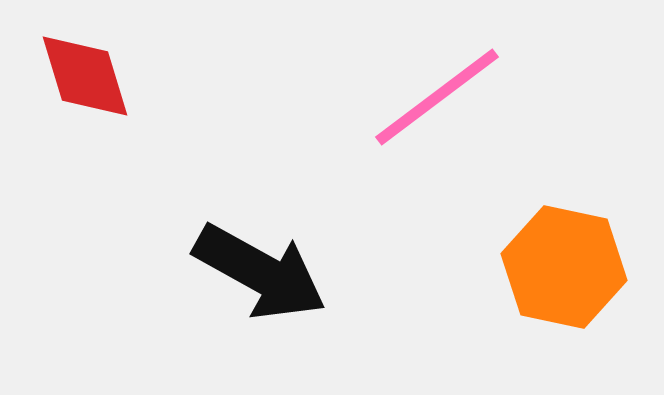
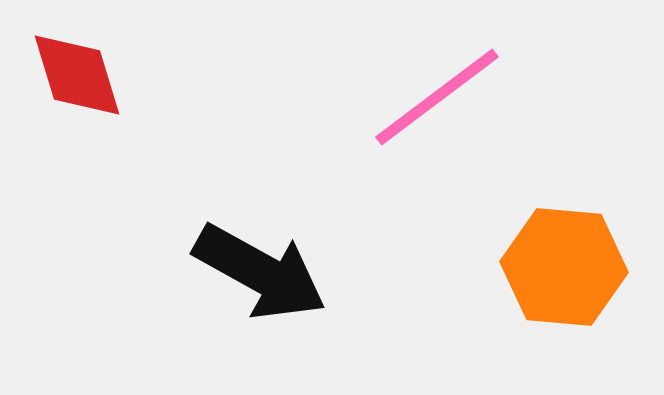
red diamond: moved 8 px left, 1 px up
orange hexagon: rotated 7 degrees counterclockwise
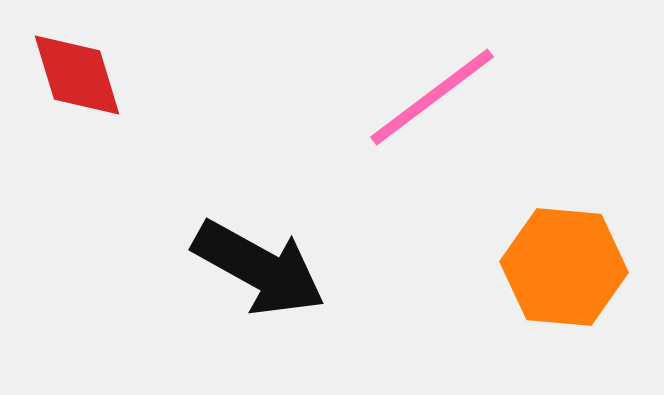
pink line: moved 5 px left
black arrow: moved 1 px left, 4 px up
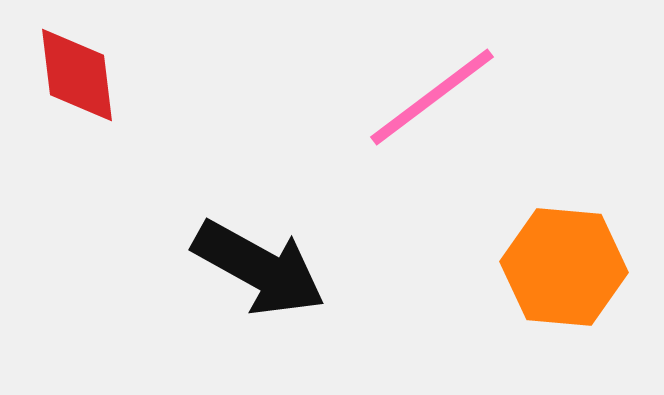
red diamond: rotated 10 degrees clockwise
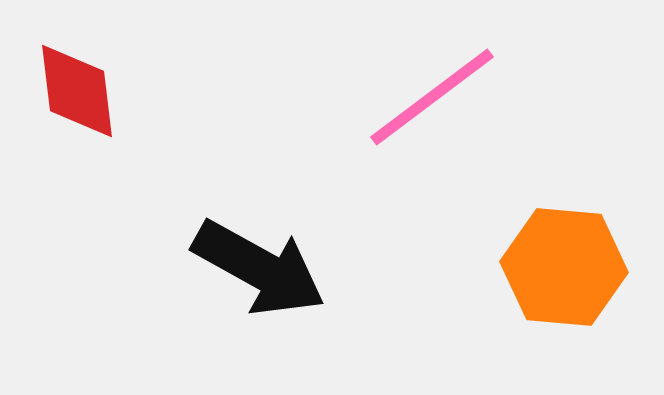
red diamond: moved 16 px down
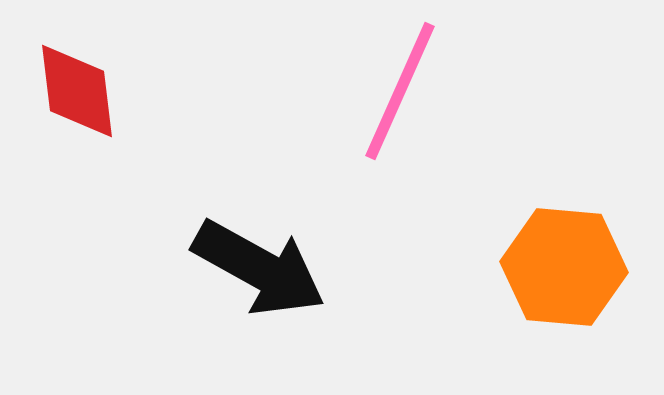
pink line: moved 32 px left, 6 px up; rotated 29 degrees counterclockwise
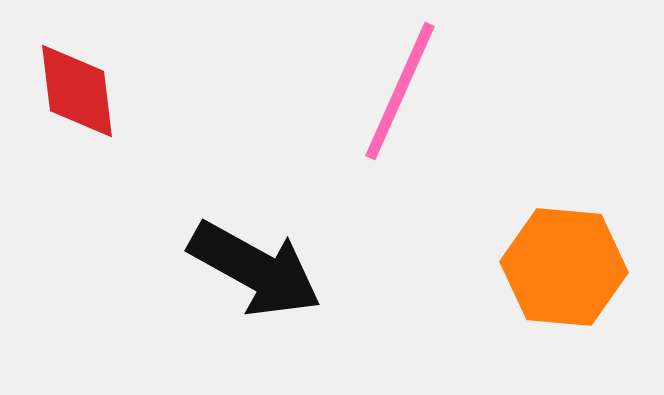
black arrow: moved 4 px left, 1 px down
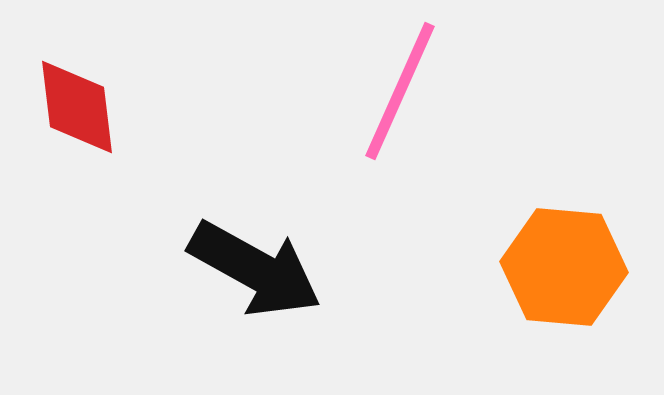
red diamond: moved 16 px down
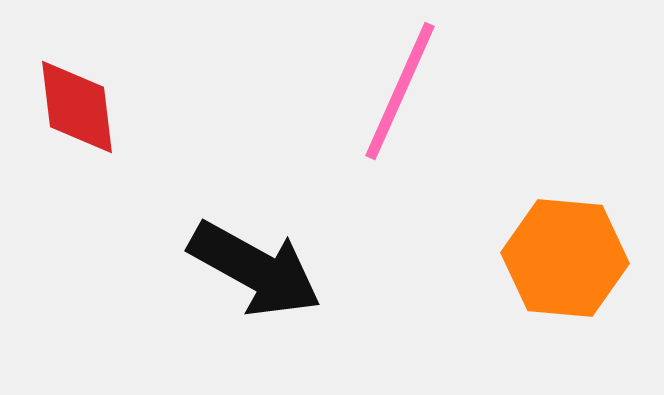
orange hexagon: moved 1 px right, 9 px up
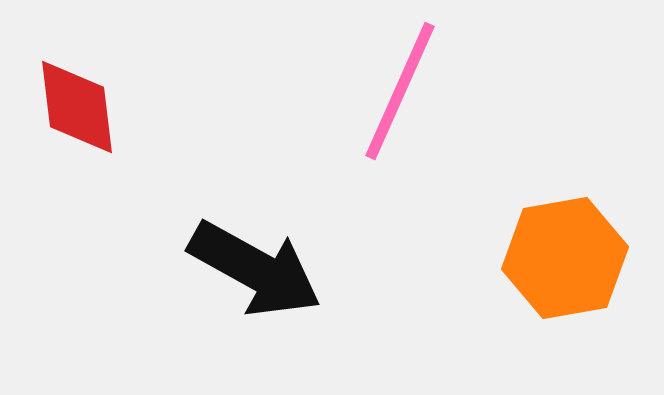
orange hexagon: rotated 15 degrees counterclockwise
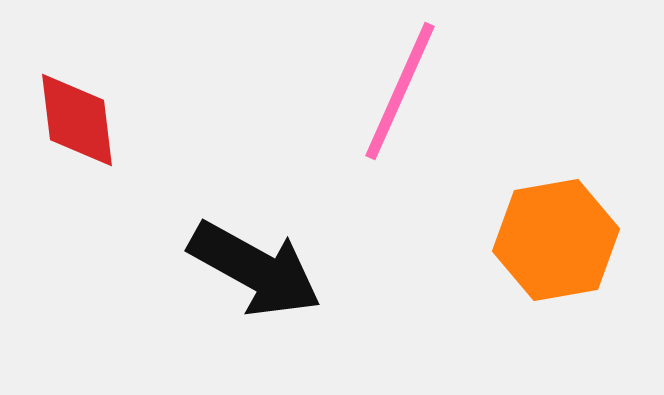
red diamond: moved 13 px down
orange hexagon: moved 9 px left, 18 px up
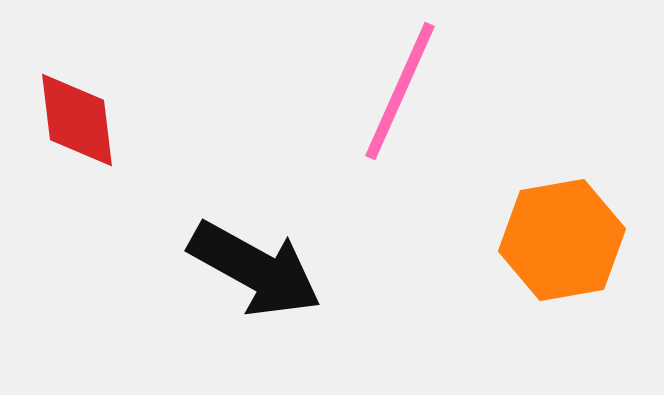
orange hexagon: moved 6 px right
